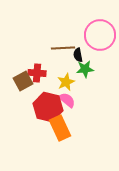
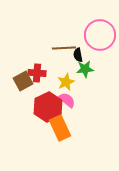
brown line: moved 1 px right
red hexagon: rotated 20 degrees clockwise
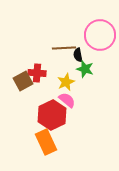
green star: rotated 24 degrees clockwise
red hexagon: moved 4 px right, 8 px down
orange rectangle: moved 14 px left, 14 px down
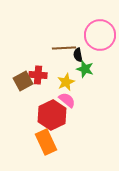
red cross: moved 1 px right, 2 px down
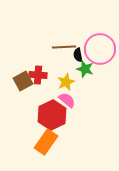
pink circle: moved 14 px down
brown line: moved 1 px up
orange rectangle: rotated 60 degrees clockwise
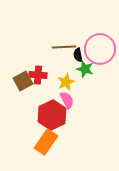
pink semicircle: rotated 24 degrees clockwise
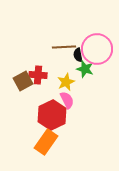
pink circle: moved 3 px left
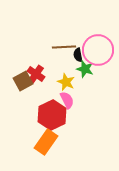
pink circle: moved 1 px right, 1 px down
red cross: moved 2 px left, 1 px up; rotated 30 degrees clockwise
yellow star: rotated 24 degrees counterclockwise
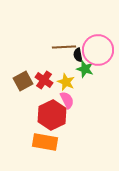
red cross: moved 8 px right, 6 px down
orange rectangle: moved 1 px left; rotated 65 degrees clockwise
